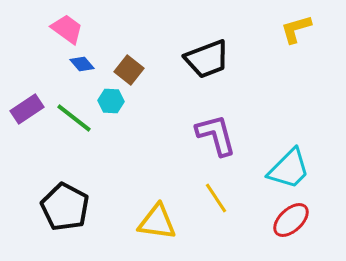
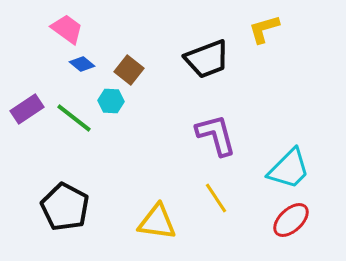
yellow L-shape: moved 32 px left
blue diamond: rotated 10 degrees counterclockwise
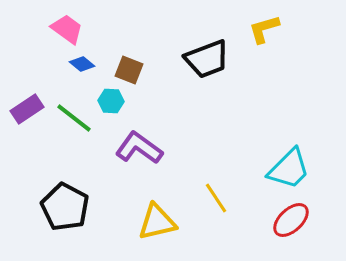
brown square: rotated 16 degrees counterclockwise
purple L-shape: moved 77 px left, 13 px down; rotated 39 degrees counterclockwise
yellow triangle: rotated 21 degrees counterclockwise
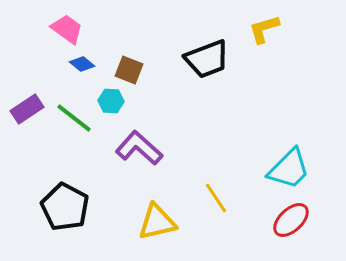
purple L-shape: rotated 6 degrees clockwise
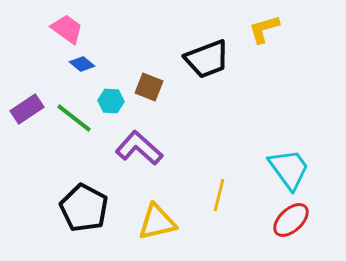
brown square: moved 20 px right, 17 px down
cyan trapezoid: rotated 81 degrees counterclockwise
yellow line: moved 3 px right, 3 px up; rotated 48 degrees clockwise
black pentagon: moved 19 px right, 1 px down
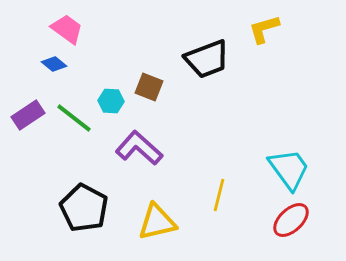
blue diamond: moved 28 px left
purple rectangle: moved 1 px right, 6 px down
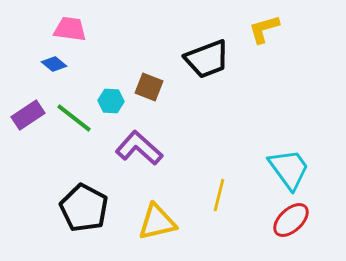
pink trapezoid: moved 3 px right; rotated 28 degrees counterclockwise
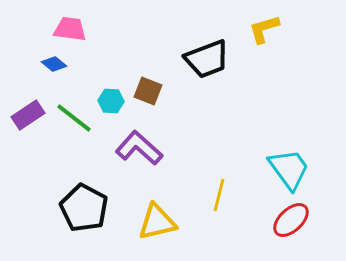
brown square: moved 1 px left, 4 px down
